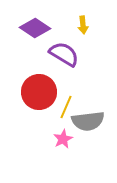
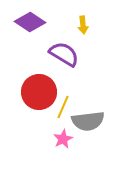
purple diamond: moved 5 px left, 6 px up
yellow line: moved 3 px left
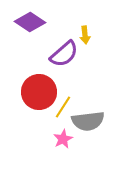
yellow arrow: moved 2 px right, 10 px down
purple semicircle: rotated 108 degrees clockwise
yellow line: rotated 10 degrees clockwise
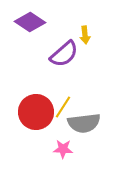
red circle: moved 3 px left, 20 px down
gray semicircle: moved 4 px left, 2 px down
pink star: moved 10 px down; rotated 30 degrees clockwise
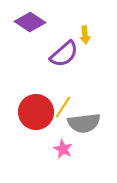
pink star: rotated 24 degrees clockwise
